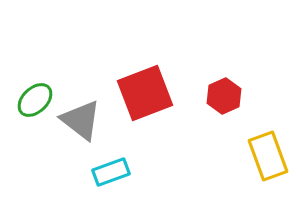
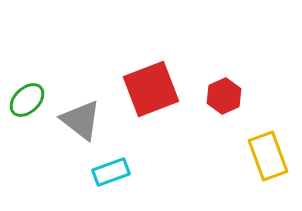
red square: moved 6 px right, 4 px up
green ellipse: moved 8 px left
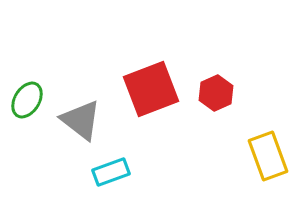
red hexagon: moved 8 px left, 3 px up
green ellipse: rotated 15 degrees counterclockwise
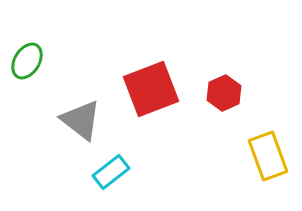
red hexagon: moved 8 px right
green ellipse: moved 39 px up
cyan rectangle: rotated 18 degrees counterclockwise
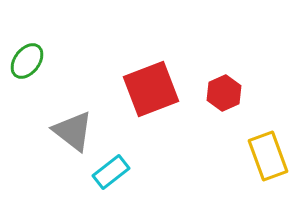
green ellipse: rotated 6 degrees clockwise
gray triangle: moved 8 px left, 11 px down
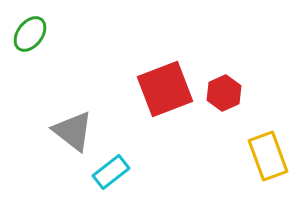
green ellipse: moved 3 px right, 27 px up
red square: moved 14 px right
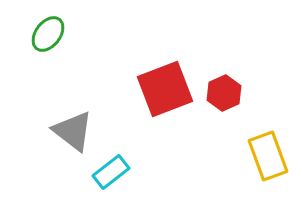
green ellipse: moved 18 px right
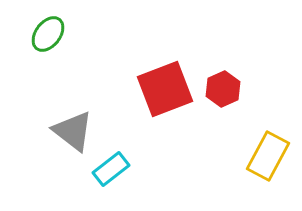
red hexagon: moved 1 px left, 4 px up
yellow rectangle: rotated 48 degrees clockwise
cyan rectangle: moved 3 px up
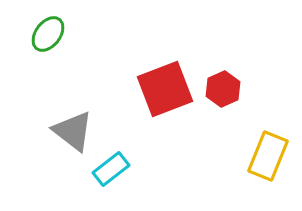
yellow rectangle: rotated 6 degrees counterclockwise
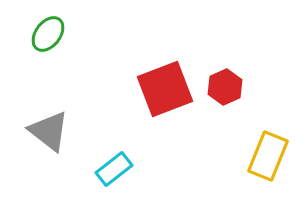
red hexagon: moved 2 px right, 2 px up
gray triangle: moved 24 px left
cyan rectangle: moved 3 px right
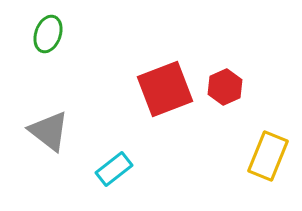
green ellipse: rotated 18 degrees counterclockwise
